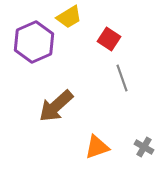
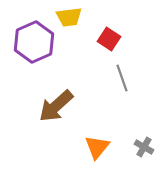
yellow trapezoid: rotated 24 degrees clockwise
orange triangle: rotated 32 degrees counterclockwise
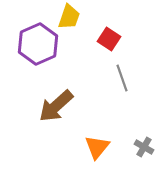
yellow trapezoid: rotated 64 degrees counterclockwise
purple hexagon: moved 4 px right, 2 px down
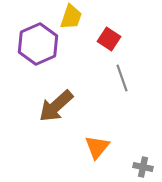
yellow trapezoid: moved 2 px right
gray cross: moved 1 px left, 20 px down; rotated 18 degrees counterclockwise
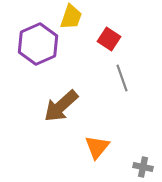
brown arrow: moved 5 px right
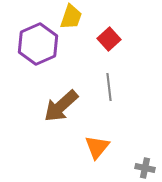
red square: rotated 15 degrees clockwise
gray line: moved 13 px left, 9 px down; rotated 12 degrees clockwise
gray cross: moved 2 px right, 1 px down
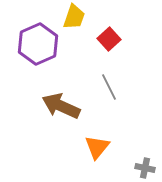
yellow trapezoid: moved 3 px right
gray line: rotated 20 degrees counterclockwise
brown arrow: rotated 66 degrees clockwise
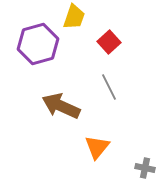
red square: moved 3 px down
purple hexagon: rotated 9 degrees clockwise
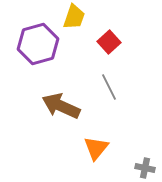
orange triangle: moved 1 px left, 1 px down
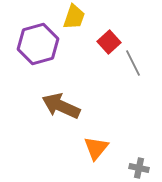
gray line: moved 24 px right, 24 px up
gray cross: moved 6 px left
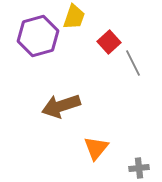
purple hexagon: moved 8 px up
brown arrow: rotated 42 degrees counterclockwise
gray cross: rotated 18 degrees counterclockwise
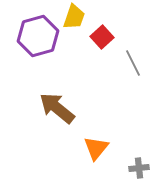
red square: moved 7 px left, 5 px up
brown arrow: moved 4 px left, 2 px down; rotated 57 degrees clockwise
